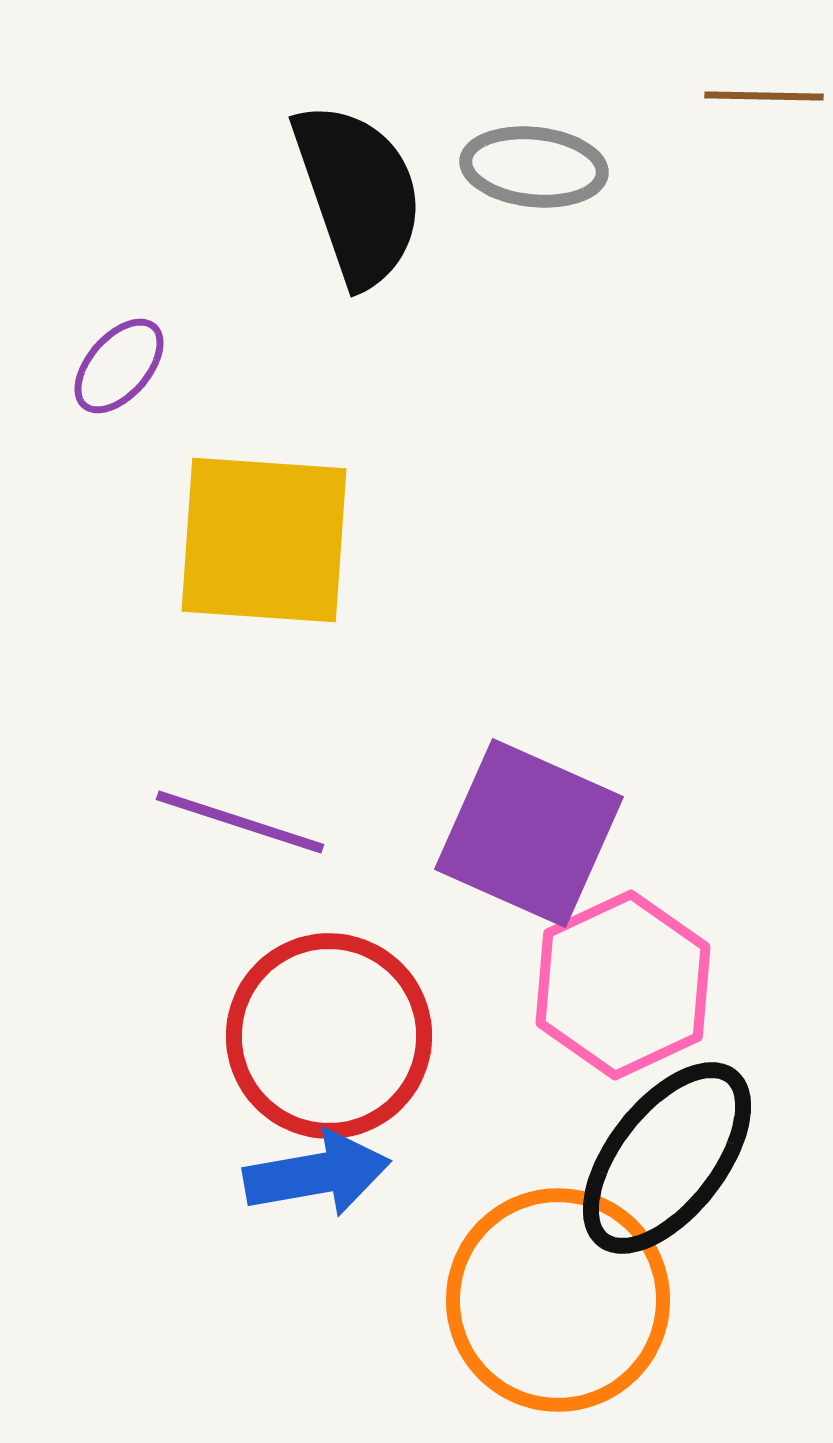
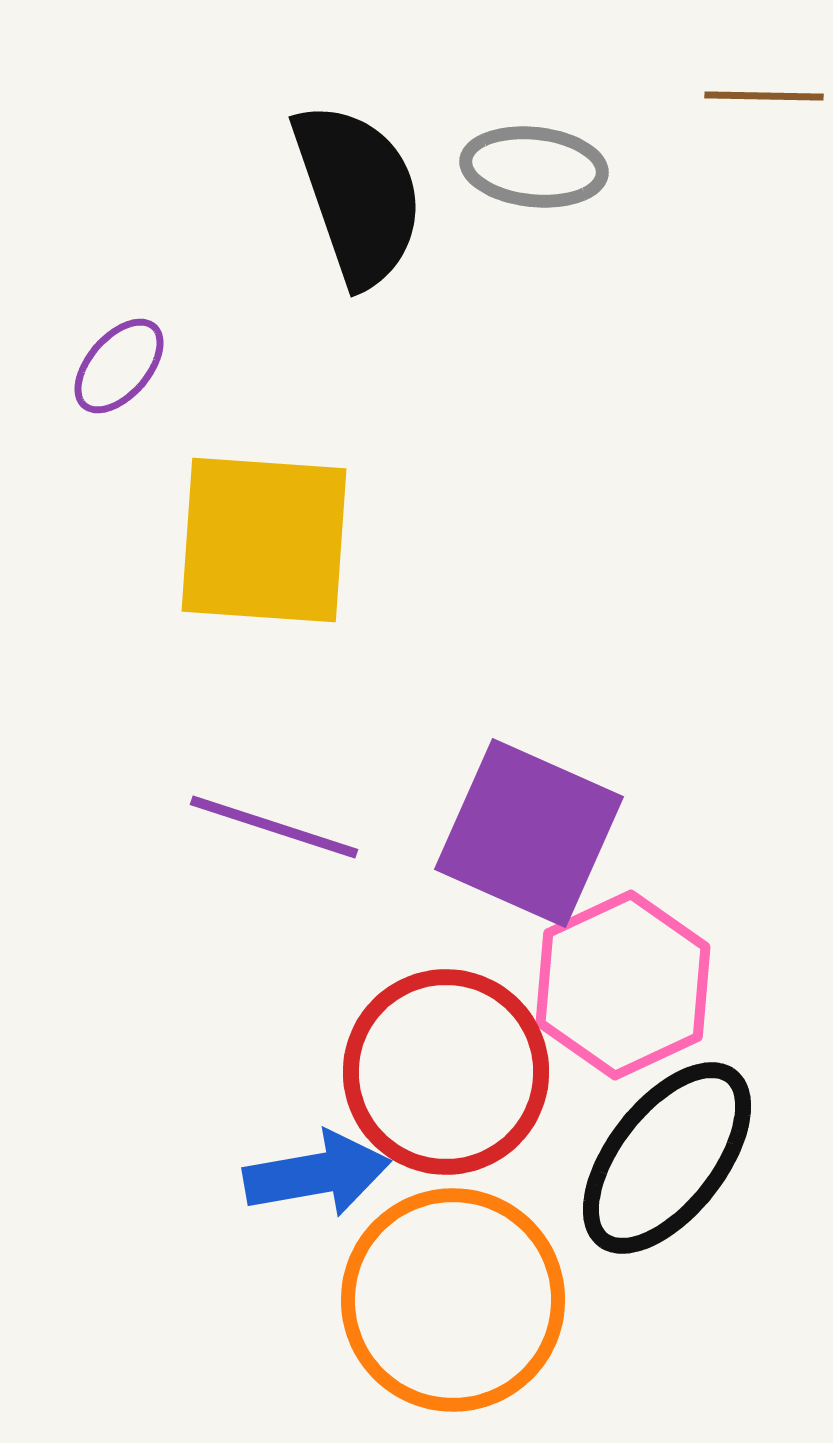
purple line: moved 34 px right, 5 px down
red circle: moved 117 px right, 36 px down
orange circle: moved 105 px left
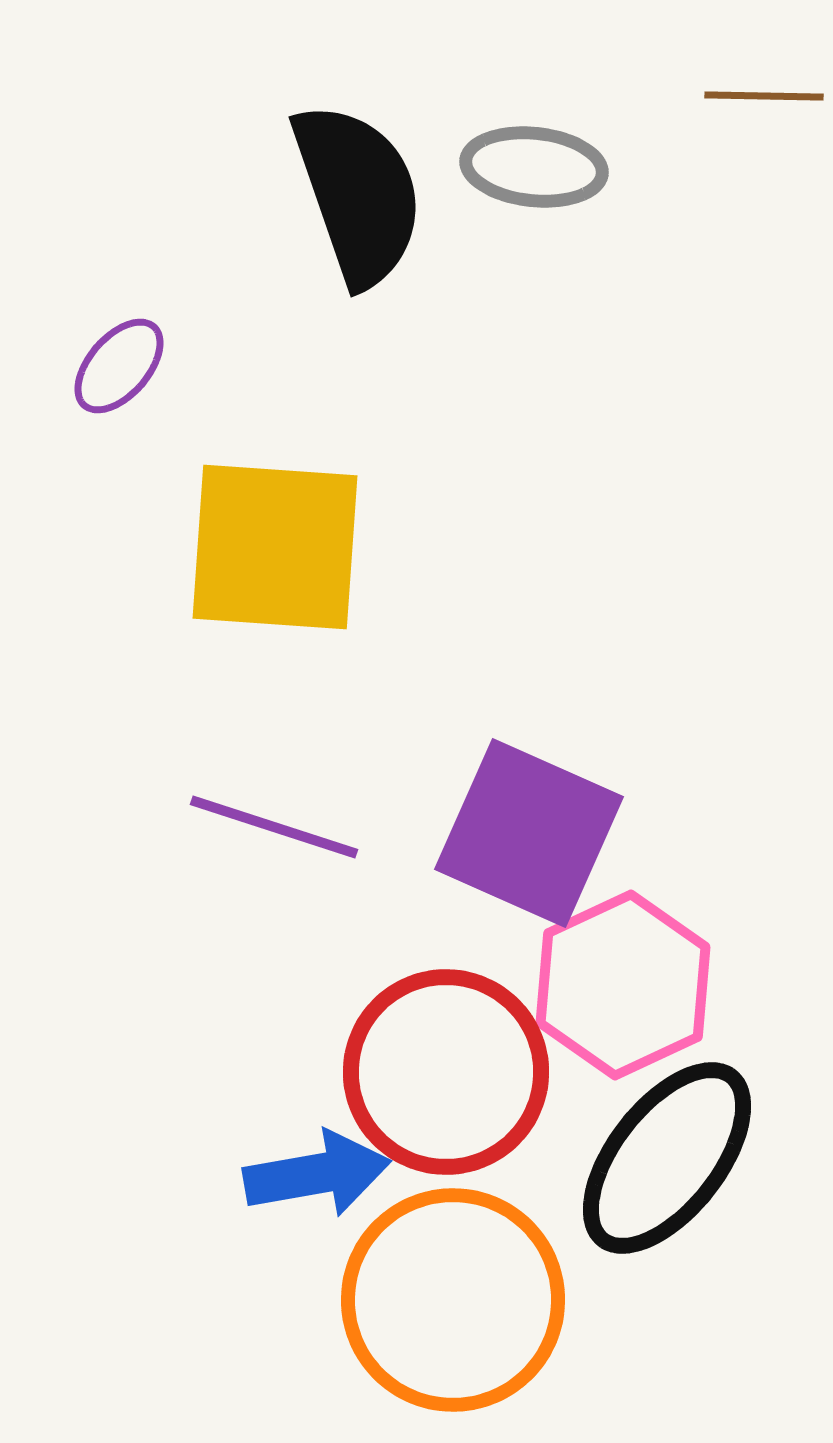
yellow square: moved 11 px right, 7 px down
